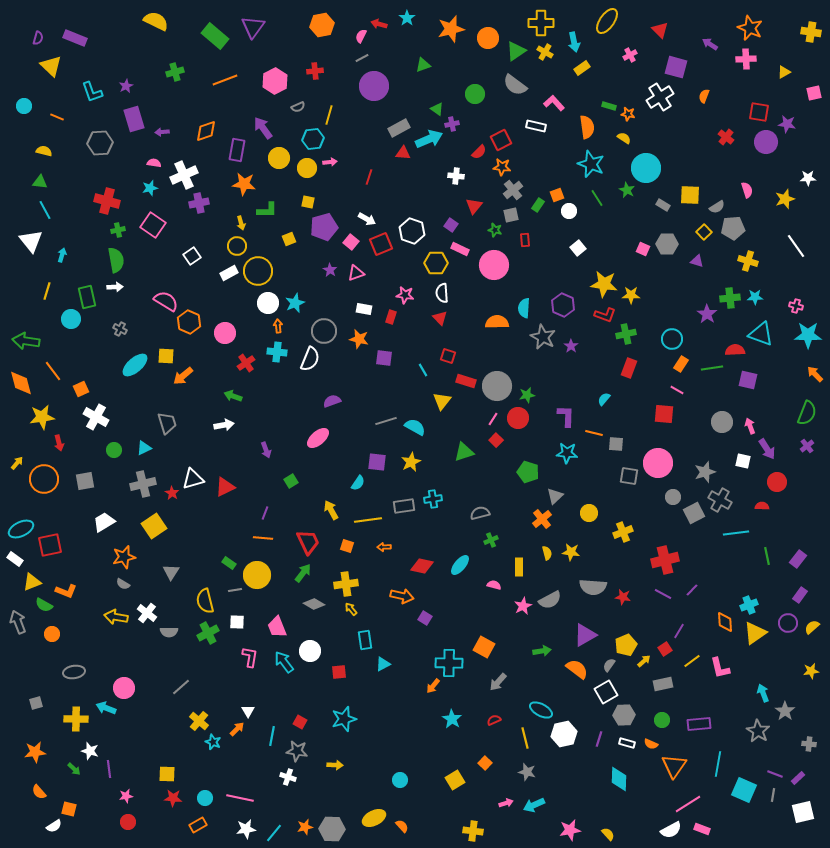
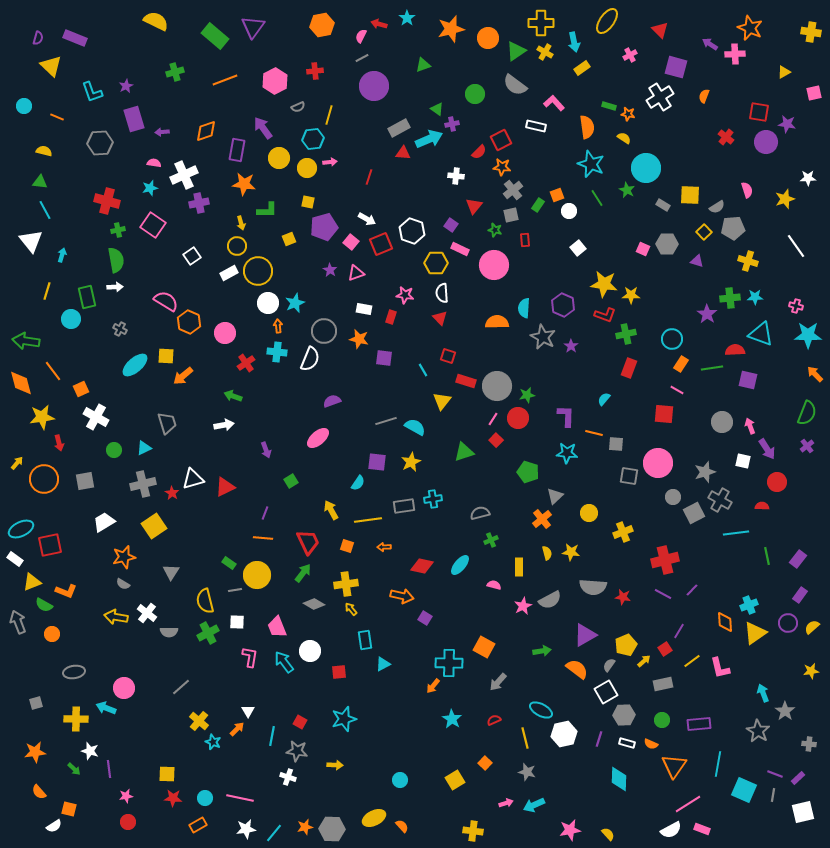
pink cross at (746, 59): moved 11 px left, 5 px up
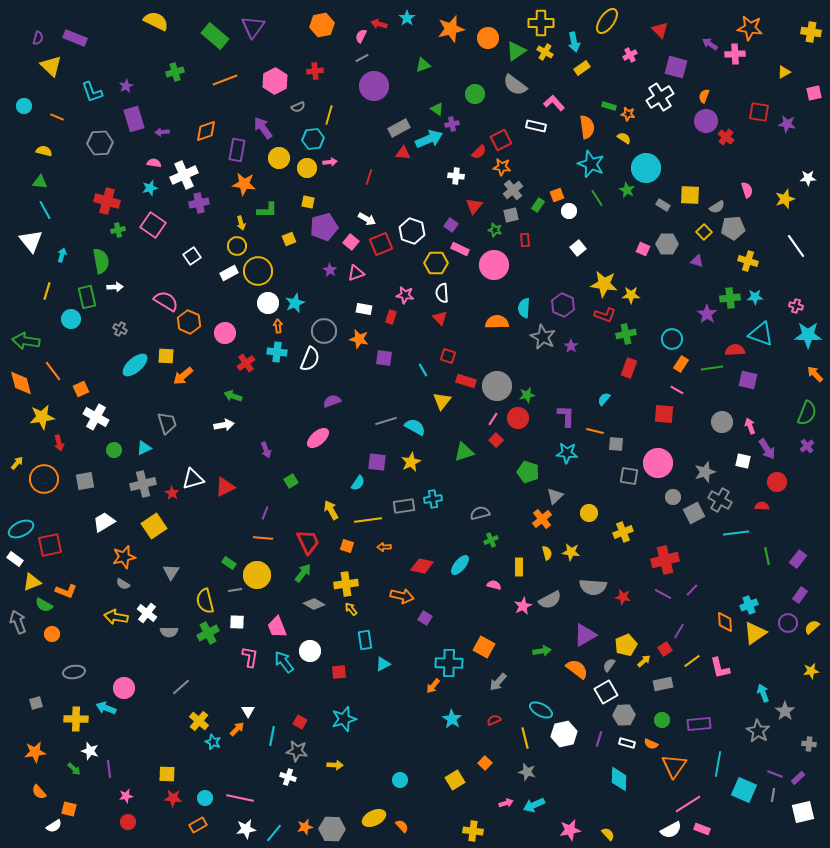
orange star at (750, 28): rotated 15 degrees counterclockwise
purple circle at (766, 142): moved 60 px left, 21 px up
green semicircle at (116, 260): moved 15 px left, 1 px down
orange line at (594, 433): moved 1 px right, 2 px up
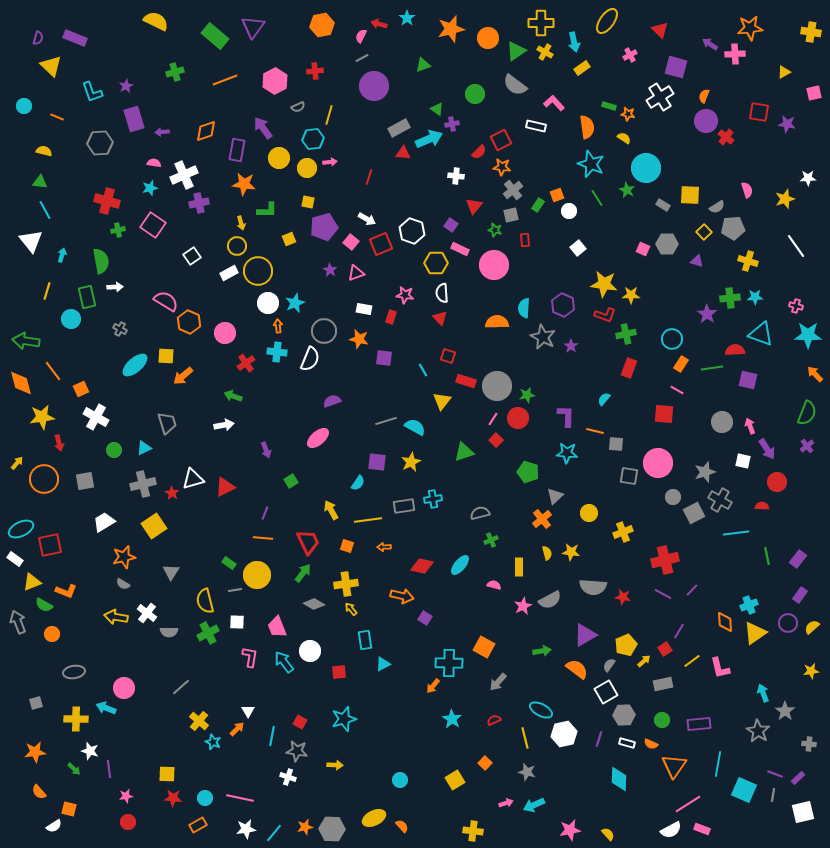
orange star at (750, 28): rotated 15 degrees counterclockwise
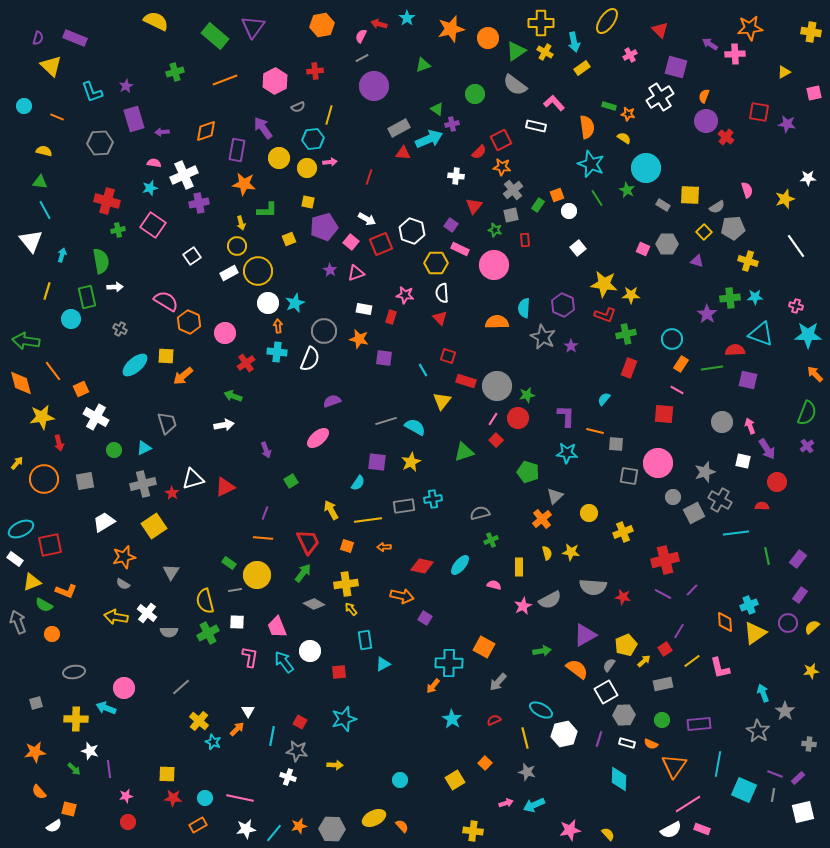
orange star at (305, 827): moved 6 px left, 1 px up
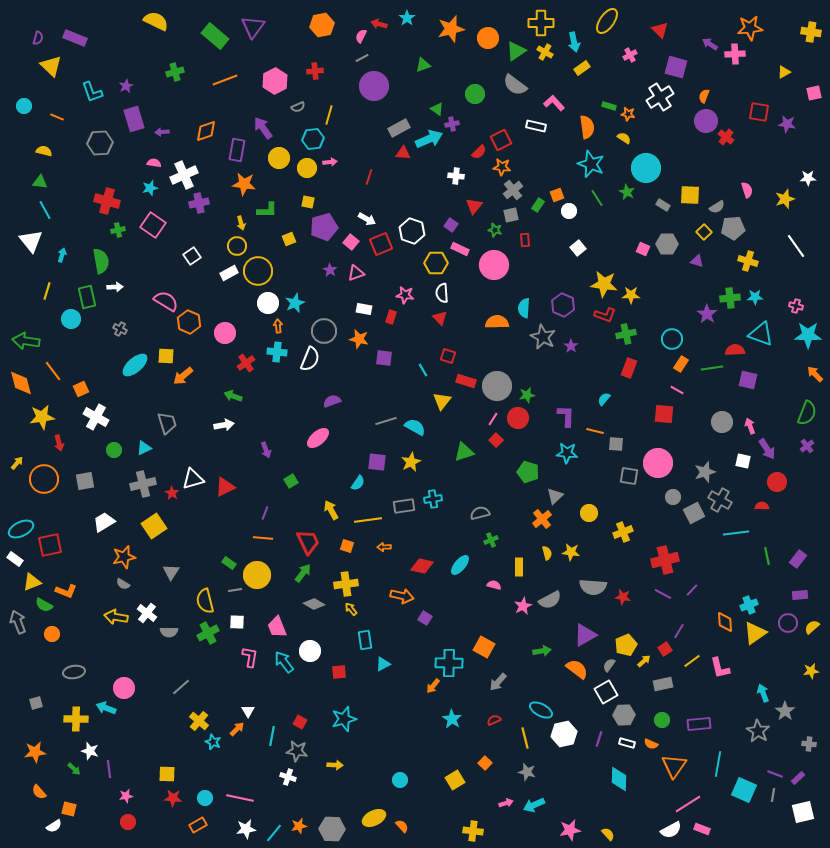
green star at (627, 190): moved 2 px down
purple rectangle at (800, 595): rotated 49 degrees clockwise
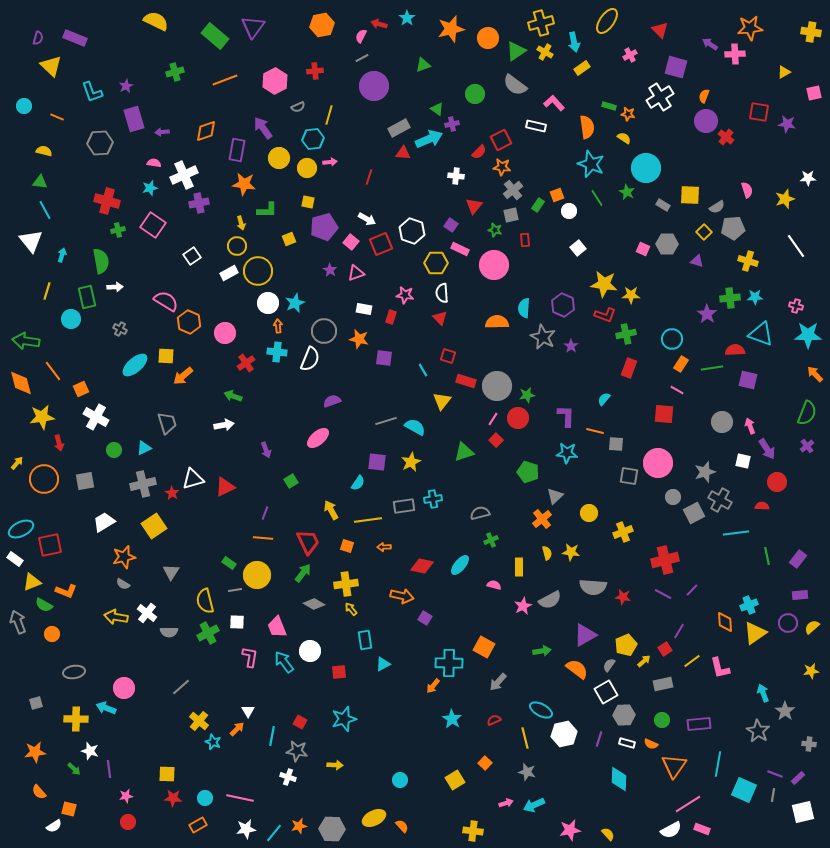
yellow cross at (541, 23): rotated 15 degrees counterclockwise
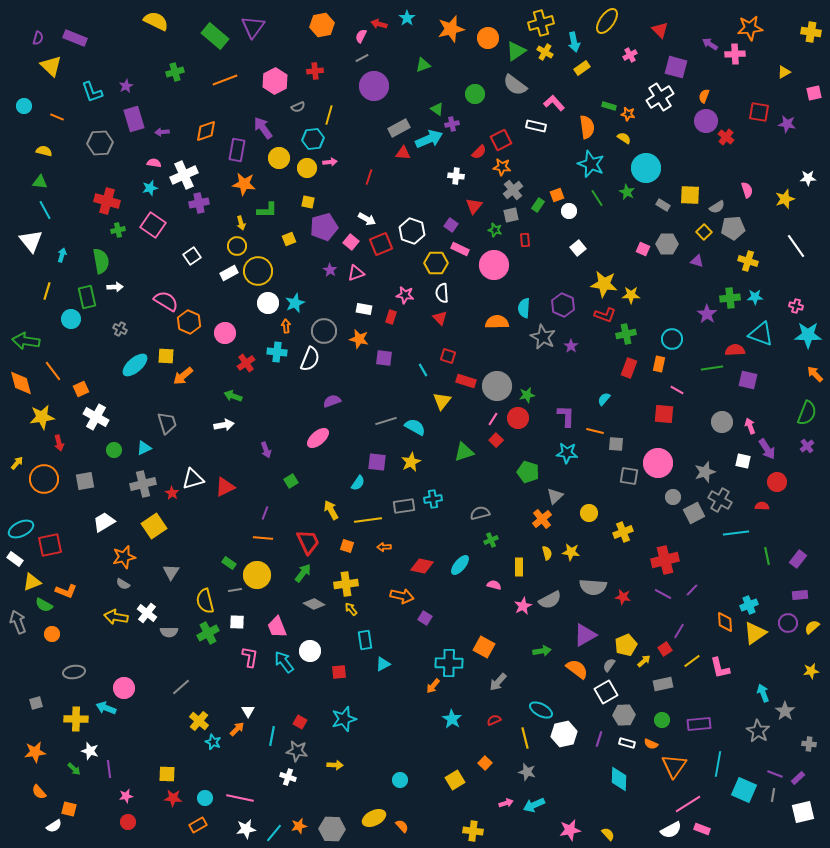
orange arrow at (278, 326): moved 8 px right
orange rectangle at (681, 364): moved 22 px left; rotated 21 degrees counterclockwise
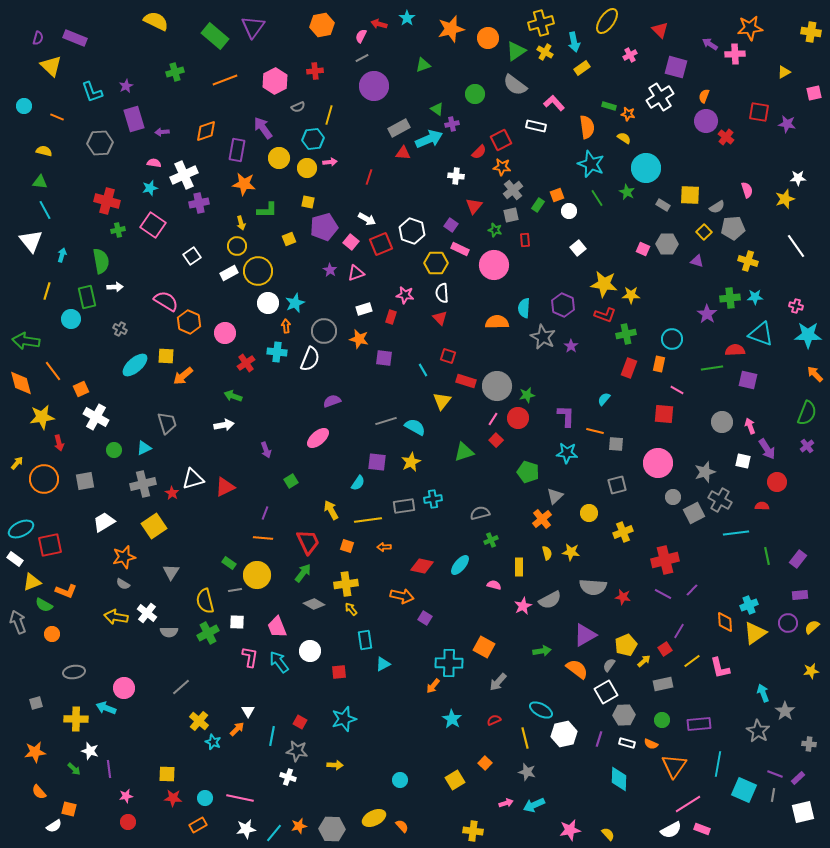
white star at (808, 178): moved 10 px left
white rectangle at (364, 309): rotated 28 degrees counterclockwise
gray square at (629, 476): moved 12 px left, 9 px down; rotated 24 degrees counterclockwise
cyan arrow at (284, 662): moved 5 px left
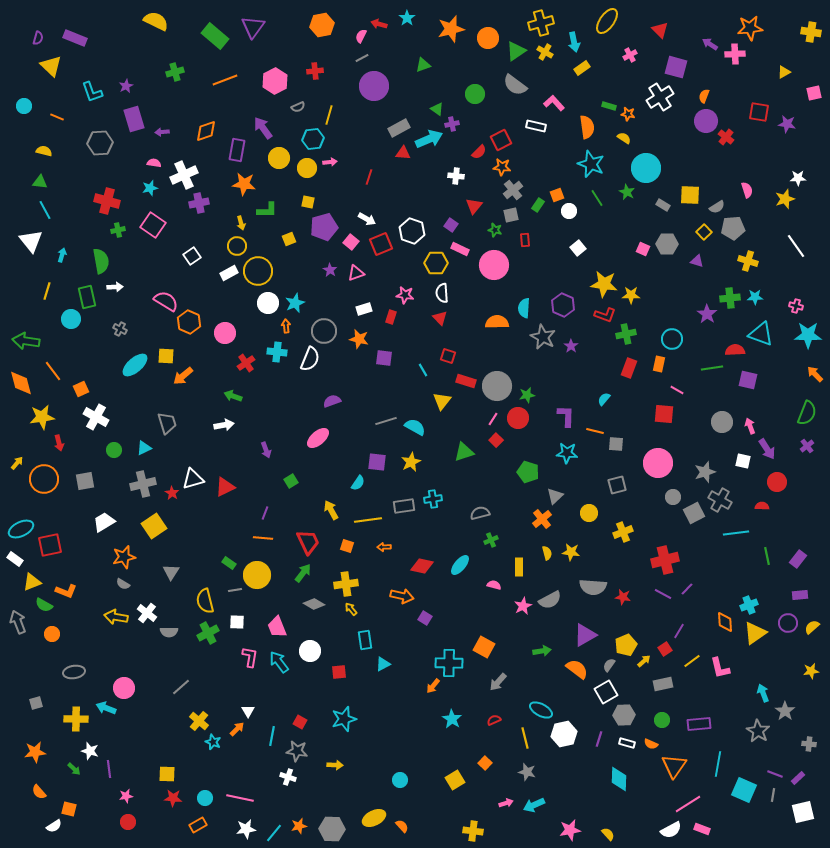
purple line at (692, 590): moved 5 px left, 1 px up
